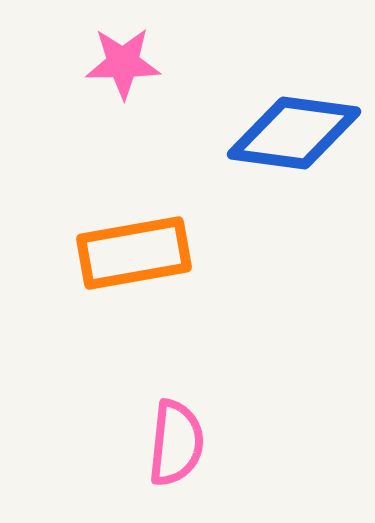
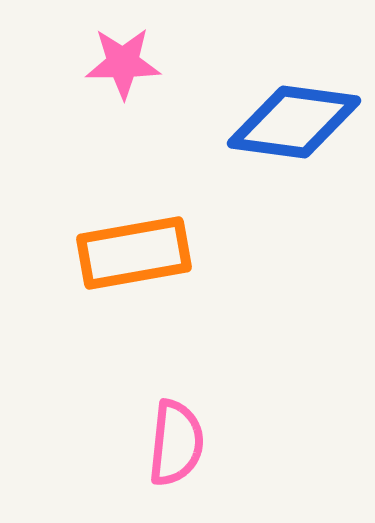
blue diamond: moved 11 px up
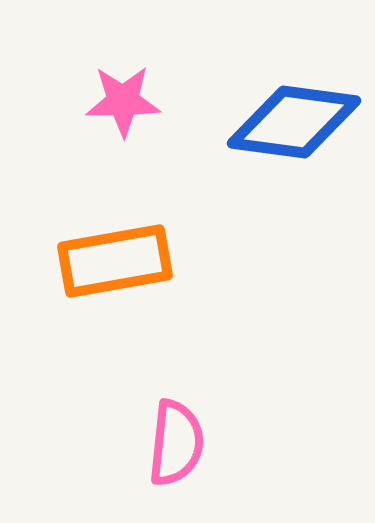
pink star: moved 38 px down
orange rectangle: moved 19 px left, 8 px down
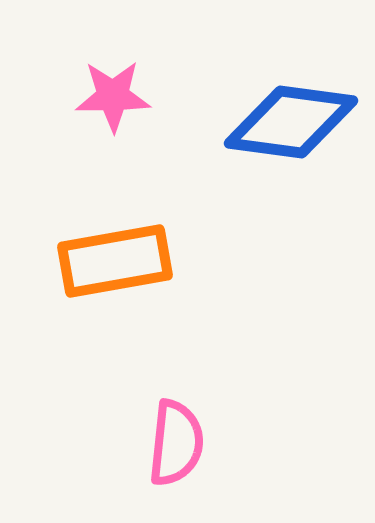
pink star: moved 10 px left, 5 px up
blue diamond: moved 3 px left
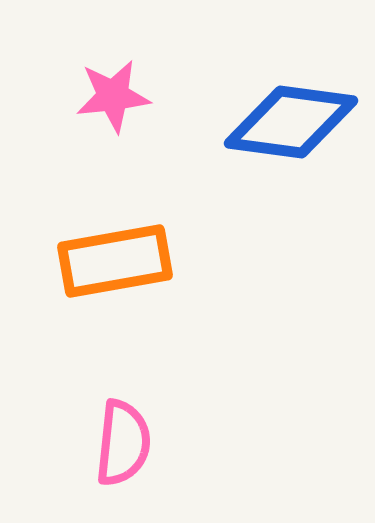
pink star: rotated 6 degrees counterclockwise
pink semicircle: moved 53 px left
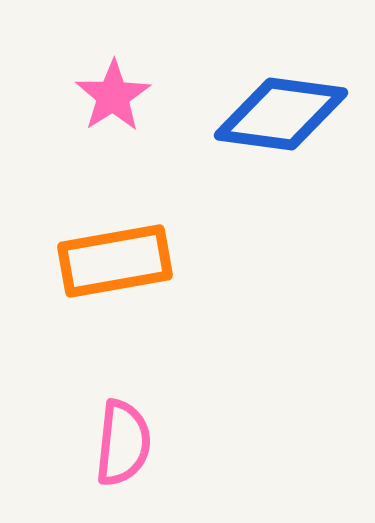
pink star: rotated 26 degrees counterclockwise
blue diamond: moved 10 px left, 8 px up
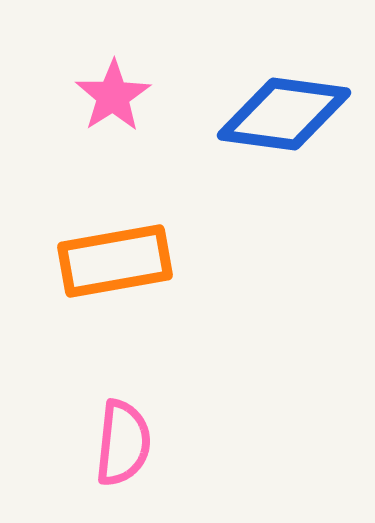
blue diamond: moved 3 px right
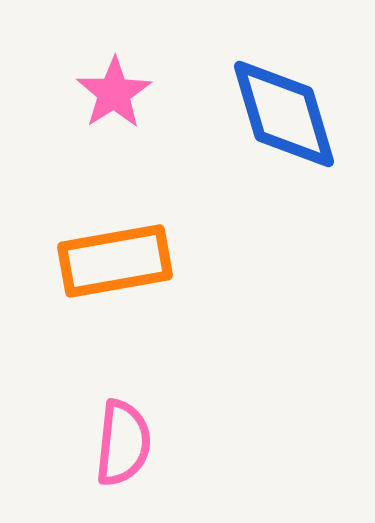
pink star: moved 1 px right, 3 px up
blue diamond: rotated 66 degrees clockwise
